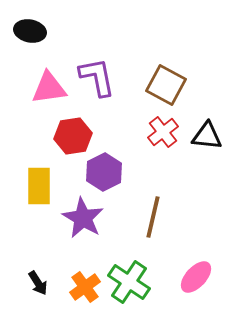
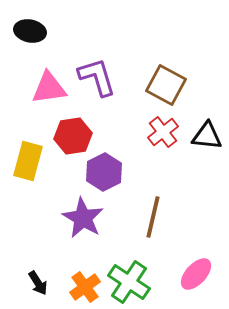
purple L-shape: rotated 6 degrees counterclockwise
yellow rectangle: moved 11 px left, 25 px up; rotated 15 degrees clockwise
pink ellipse: moved 3 px up
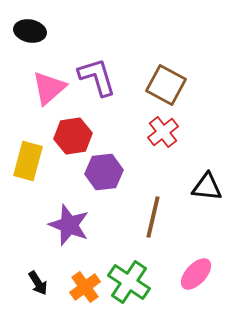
pink triangle: rotated 33 degrees counterclockwise
black triangle: moved 51 px down
purple hexagon: rotated 21 degrees clockwise
purple star: moved 14 px left, 7 px down; rotated 9 degrees counterclockwise
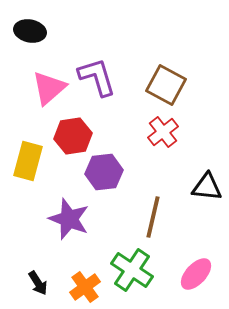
purple star: moved 6 px up
green cross: moved 3 px right, 12 px up
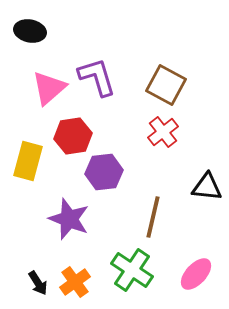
orange cross: moved 10 px left, 5 px up
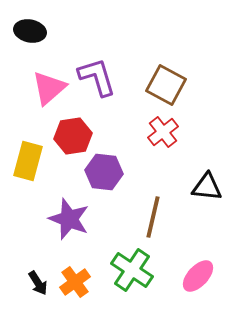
purple hexagon: rotated 12 degrees clockwise
pink ellipse: moved 2 px right, 2 px down
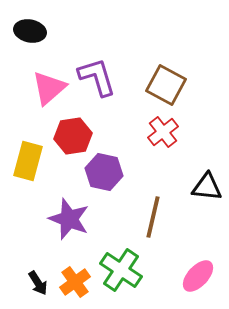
purple hexagon: rotated 6 degrees clockwise
green cross: moved 11 px left
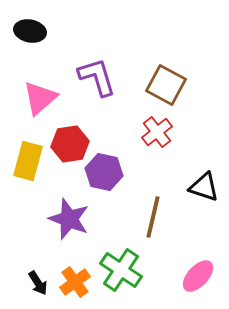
pink triangle: moved 9 px left, 10 px down
red cross: moved 6 px left
red hexagon: moved 3 px left, 8 px down
black triangle: moved 3 px left; rotated 12 degrees clockwise
